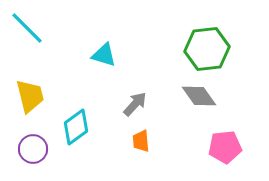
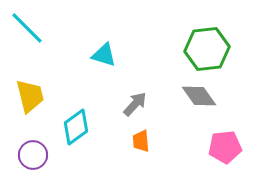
purple circle: moved 6 px down
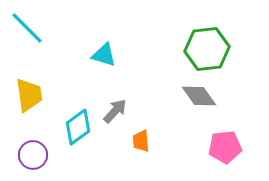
yellow trapezoid: moved 1 px left, 1 px up; rotated 6 degrees clockwise
gray arrow: moved 20 px left, 7 px down
cyan diamond: moved 2 px right
